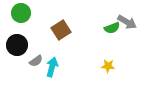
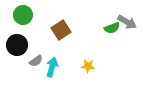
green circle: moved 2 px right, 2 px down
yellow star: moved 20 px left
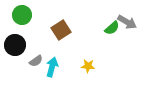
green circle: moved 1 px left
green semicircle: rotated 21 degrees counterclockwise
black circle: moved 2 px left
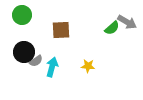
brown square: rotated 30 degrees clockwise
black circle: moved 9 px right, 7 px down
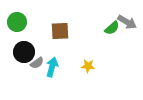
green circle: moved 5 px left, 7 px down
brown square: moved 1 px left, 1 px down
gray semicircle: moved 1 px right, 2 px down
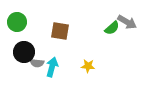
brown square: rotated 12 degrees clockwise
gray semicircle: rotated 40 degrees clockwise
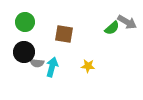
green circle: moved 8 px right
brown square: moved 4 px right, 3 px down
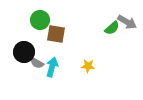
green circle: moved 15 px right, 2 px up
brown square: moved 8 px left
gray semicircle: rotated 24 degrees clockwise
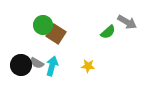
green circle: moved 3 px right, 5 px down
green semicircle: moved 4 px left, 4 px down
brown square: rotated 24 degrees clockwise
black circle: moved 3 px left, 13 px down
cyan arrow: moved 1 px up
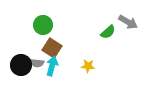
gray arrow: moved 1 px right
brown square: moved 4 px left, 14 px down
gray semicircle: rotated 24 degrees counterclockwise
